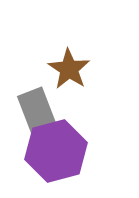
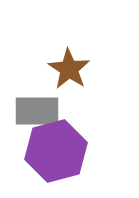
gray rectangle: rotated 69 degrees counterclockwise
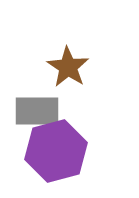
brown star: moved 1 px left, 2 px up
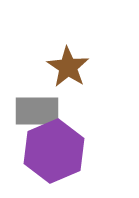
purple hexagon: moved 2 px left; rotated 8 degrees counterclockwise
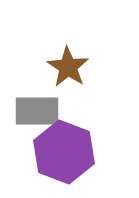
purple hexagon: moved 10 px right, 1 px down; rotated 16 degrees counterclockwise
